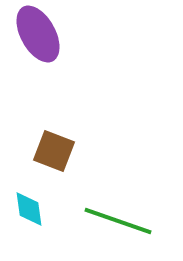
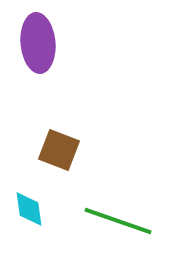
purple ellipse: moved 9 px down; rotated 24 degrees clockwise
brown square: moved 5 px right, 1 px up
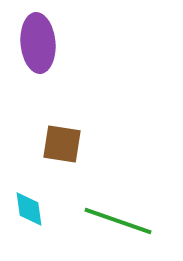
brown square: moved 3 px right, 6 px up; rotated 12 degrees counterclockwise
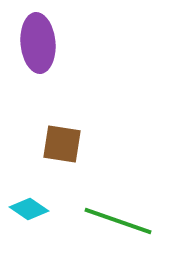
cyan diamond: rotated 48 degrees counterclockwise
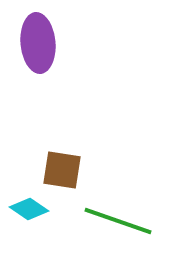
brown square: moved 26 px down
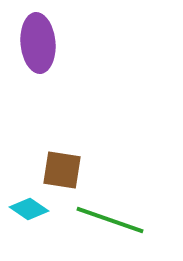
green line: moved 8 px left, 1 px up
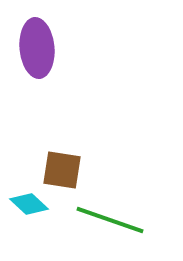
purple ellipse: moved 1 px left, 5 px down
cyan diamond: moved 5 px up; rotated 9 degrees clockwise
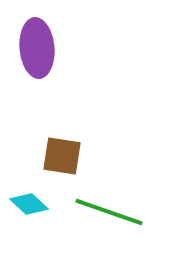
brown square: moved 14 px up
green line: moved 1 px left, 8 px up
